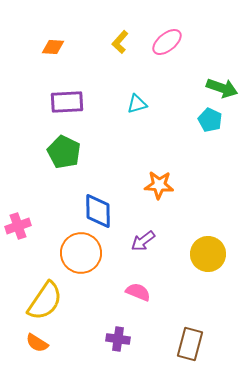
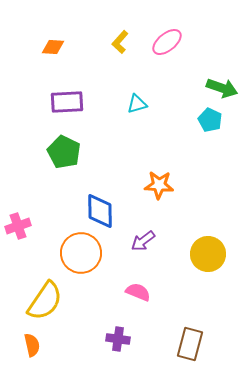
blue diamond: moved 2 px right
orange semicircle: moved 5 px left, 2 px down; rotated 135 degrees counterclockwise
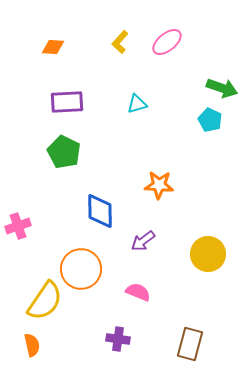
orange circle: moved 16 px down
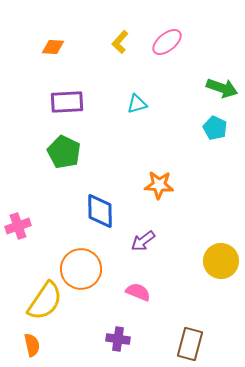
cyan pentagon: moved 5 px right, 8 px down
yellow circle: moved 13 px right, 7 px down
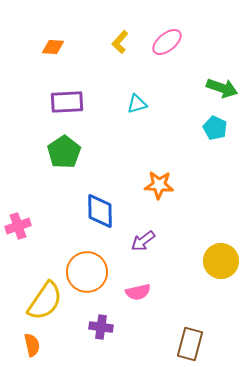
green pentagon: rotated 12 degrees clockwise
orange circle: moved 6 px right, 3 px down
pink semicircle: rotated 145 degrees clockwise
purple cross: moved 17 px left, 12 px up
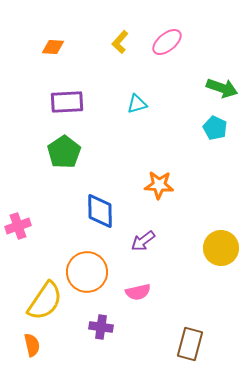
yellow circle: moved 13 px up
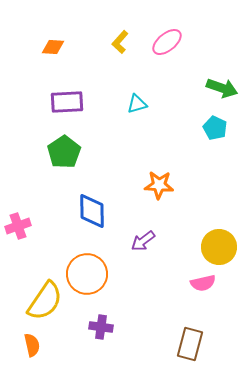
blue diamond: moved 8 px left
yellow circle: moved 2 px left, 1 px up
orange circle: moved 2 px down
pink semicircle: moved 65 px right, 9 px up
